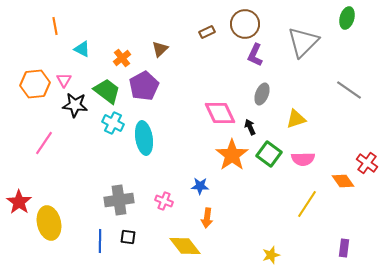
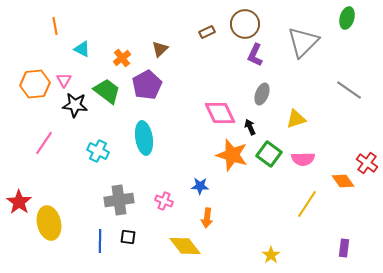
purple pentagon: moved 3 px right, 1 px up
cyan cross: moved 15 px left, 28 px down
orange star: rotated 20 degrees counterclockwise
yellow star: rotated 18 degrees counterclockwise
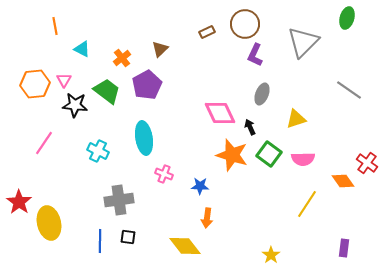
pink cross: moved 27 px up
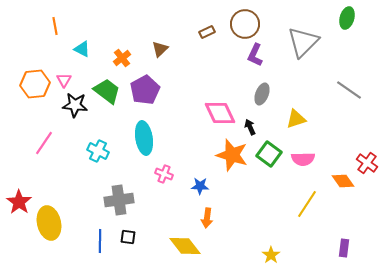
purple pentagon: moved 2 px left, 5 px down
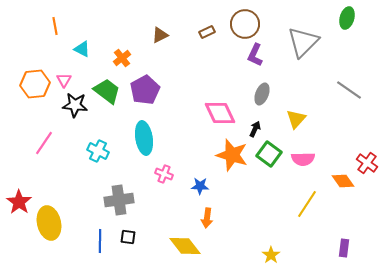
brown triangle: moved 14 px up; rotated 18 degrees clockwise
yellow triangle: rotated 30 degrees counterclockwise
black arrow: moved 5 px right, 2 px down; rotated 49 degrees clockwise
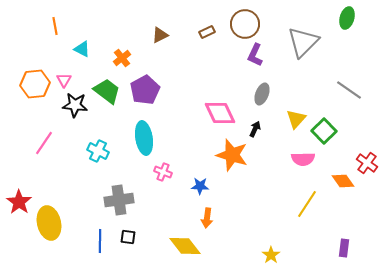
green square: moved 55 px right, 23 px up; rotated 10 degrees clockwise
pink cross: moved 1 px left, 2 px up
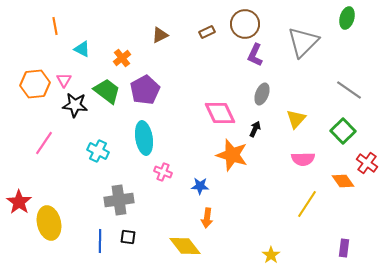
green square: moved 19 px right
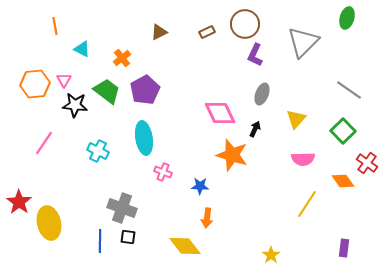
brown triangle: moved 1 px left, 3 px up
gray cross: moved 3 px right, 8 px down; rotated 28 degrees clockwise
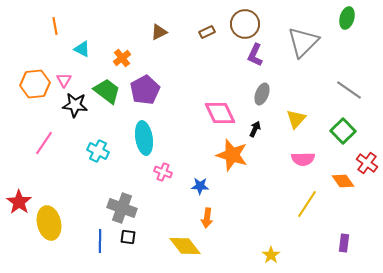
purple rectangle: moved 5 px up
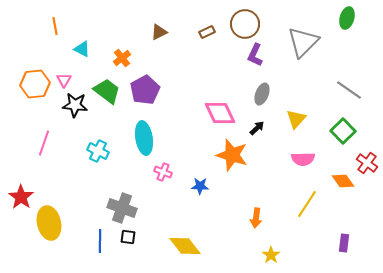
black arrow: moved 2 px right, 1 px up; rotated 21 degrees clockwise
pink line: rotated 15 degrees counterclockwise
red star: moved 2 px right, 5 px up
orange arrow: moved 49 px right
